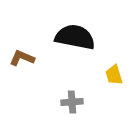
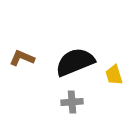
black semicircle: moved 25 px down; rotated 33 degrees counterclockwise
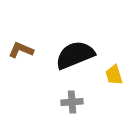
brown L-shape: moved 1 px left, 8 px up
black semicircle: moved 7 px up
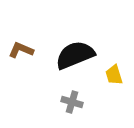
gray cross: rotated 20 degrees clockwise
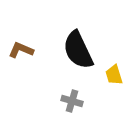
black semicircle: moved 3 px right, 5 px up; rotated 93 degrees counterclockwise
gray cross: moved 1 px up
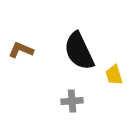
black semicircle: moved 1 px right, 1 px down
gray cross: rotated 20 degrees counterclockwise
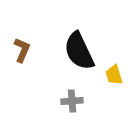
brown L-shape: moved 1 px right; rotated 90 degrees clockwise
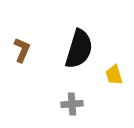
black semicircle: moved 2 px up; rotated 138 degrees counterclockwise
gray cross: moved 3 px down
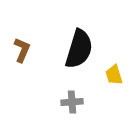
gray cross: moved 2 px up
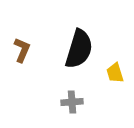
yellow trapezoid: moved 1 px right, 2 px up
